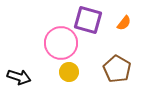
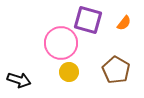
brown pentagon: moved 1 px left, 1 px down
black arrow: moved 3 px down
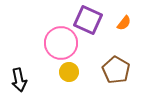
purple square: rotated 8 degrees clockwise
black arrow: rotated 60 degrees clockwise
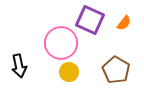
purple square: moved 2 px right
black arrow: moved 14 px up
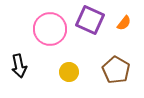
pink circle: moved 11 px left, 14 px up
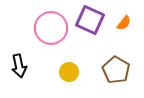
pink circle: moved 1 px right, 1 px up
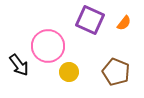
pink circle: moved 3 px left, 18 px down
black arrow: moved 1 px up; rotated 25 degrees counterclockwise
brown pentagon: moved 2 px down; rotated 8 degrees counterclockwise
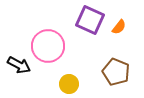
orange semicircle: moved 5 px left, 4 px down
black arrow: rotated 25 degrees counterclockwise
yellow circle: moved 12 px down
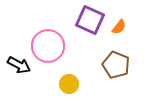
brown pentagon: moved 7 px up
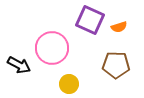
orange semicircle: rotated 35 degrees clockwise
pink circle: moved 4 px right, 2 px down
brown pentagon: rotated 20 degrees counterclockwise
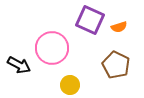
brown pentagon: rotated 24 degrees clockwise
yellow circle: moved 1 px right, 1 px down
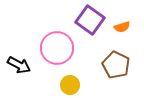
purple square: rotated 12 degrees clockwise
orange semicircle: moved 3 px right
pink circle: moved 5 px right
